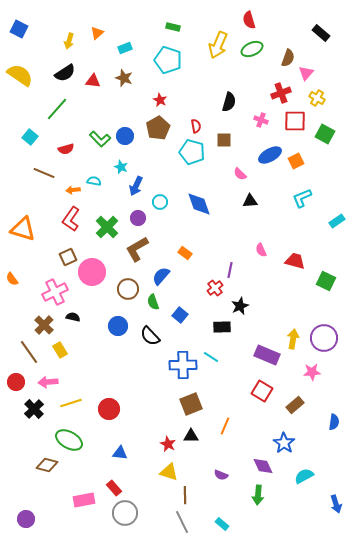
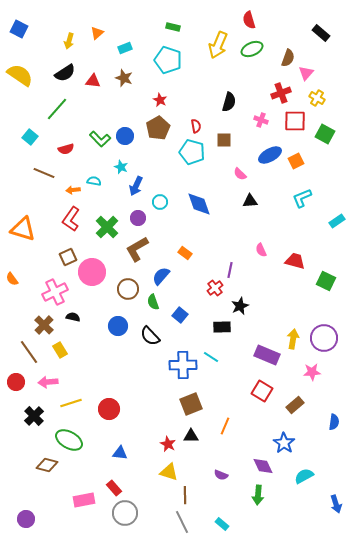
black cross at (34, 409): moved 7 px down
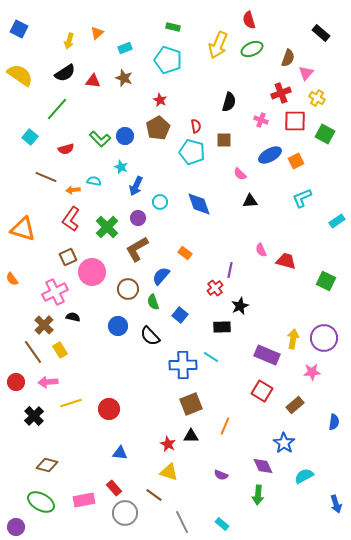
brown line at (44, 173): moved 2 px right, 4 px down
red trapezoid at (295, 261): moved 9 px left
brown line at (29, 352): moved 4 px right
green ellipse at (69, 440): moved 28 px left, 62 px down
brown line at (185, 495): moved 31 px left; rotated 54 degrees counterclockwise
purple circle at (26, 519): moved 10 px left, 8 px down
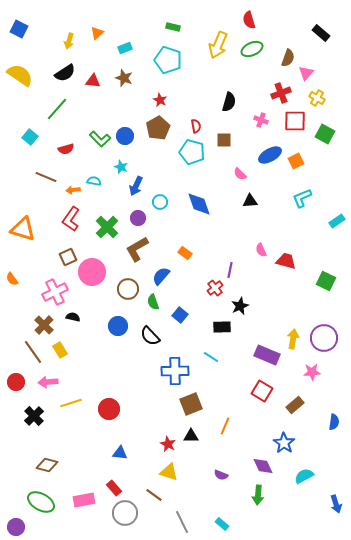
blue cross at (183, 365): moved 8 px left, 6 px down
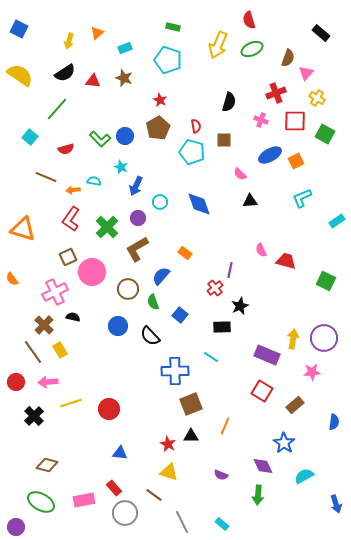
red cross at (281, 93): moved 5 px left
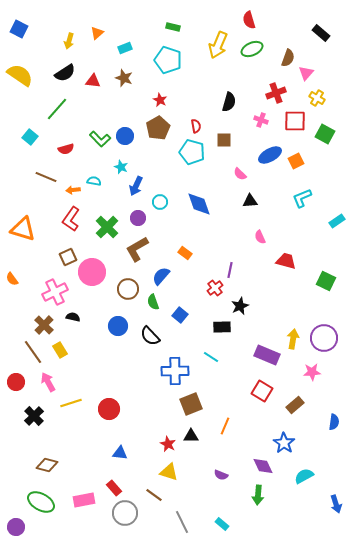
pink semicircle at (261, 250): moved 1 px left, 13 px up
pink arrow at (48, 382): rotated 66 degrees clockwise
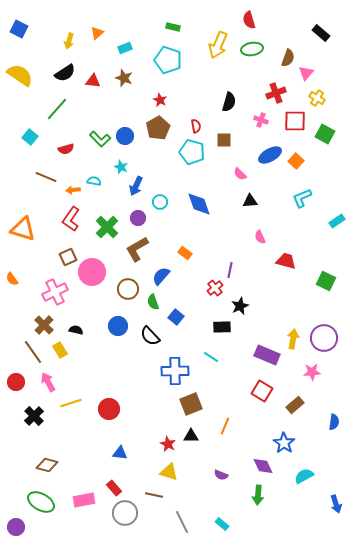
green ellipse at (252, 49): rotated 15 degrees clockwise
orange square at (296, 161): rotated 21 degrees counterclockwise
blue square at (180, 315): moved 4 px left, 2 px down
black semicircle at (73, 317): moved 3 px right, 13 px down
brown line at (154, 495): rotated 24 degrees counterclockwise
